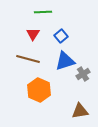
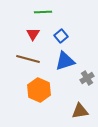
gray cross: moved 4 px right, 4 px down
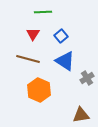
blue triangle: rotated 50 degrees clockwise
brown triangle: moved 1 px right, 4 px down
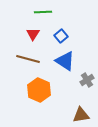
gray cross: moved 2 px down
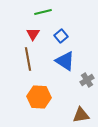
green line: rotated 12 degrees counterclockwise
brown line: rotated 65 degrees clockwise
orange hexagon: moved 7 px down; rotated 20 degrees counterclockwise
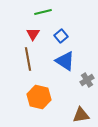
orange hexagon: rotated 10 degrees clockwise
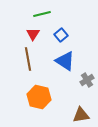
green line: moved 1 px left, 2 px down
blue square: moved 1 px up
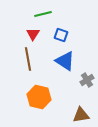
green line: moved 1 px right
blue square: rotated 32 degrees counterclockwise
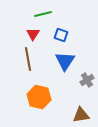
blue triangle: rotated 30 degrees clockwise
